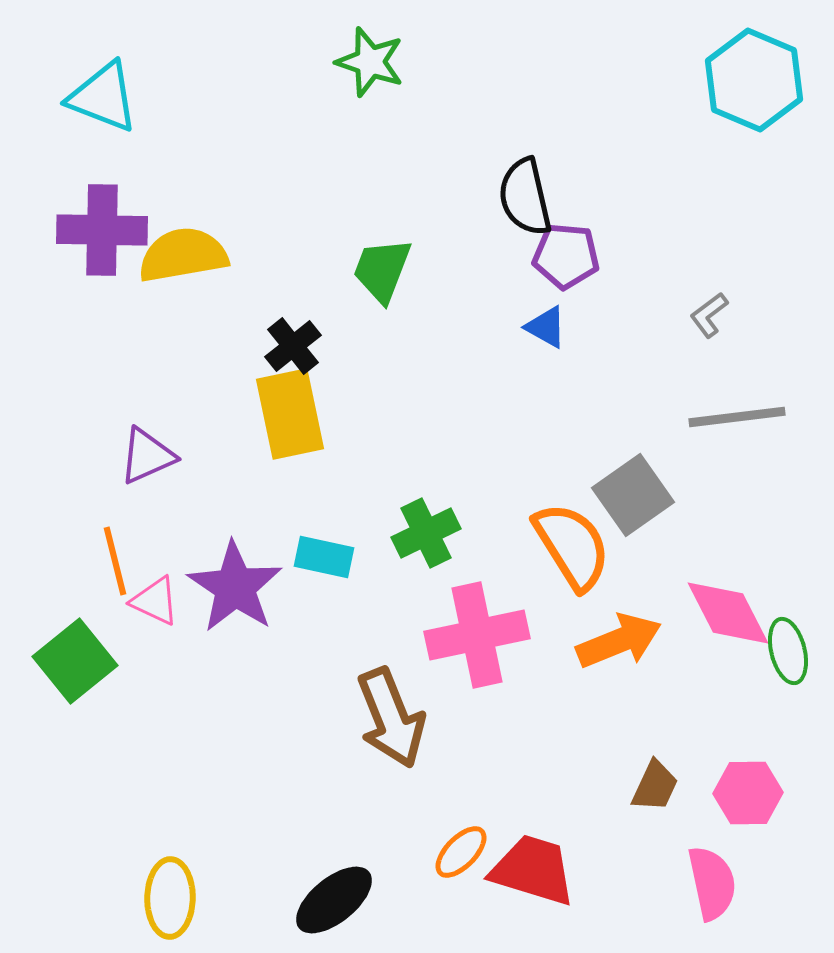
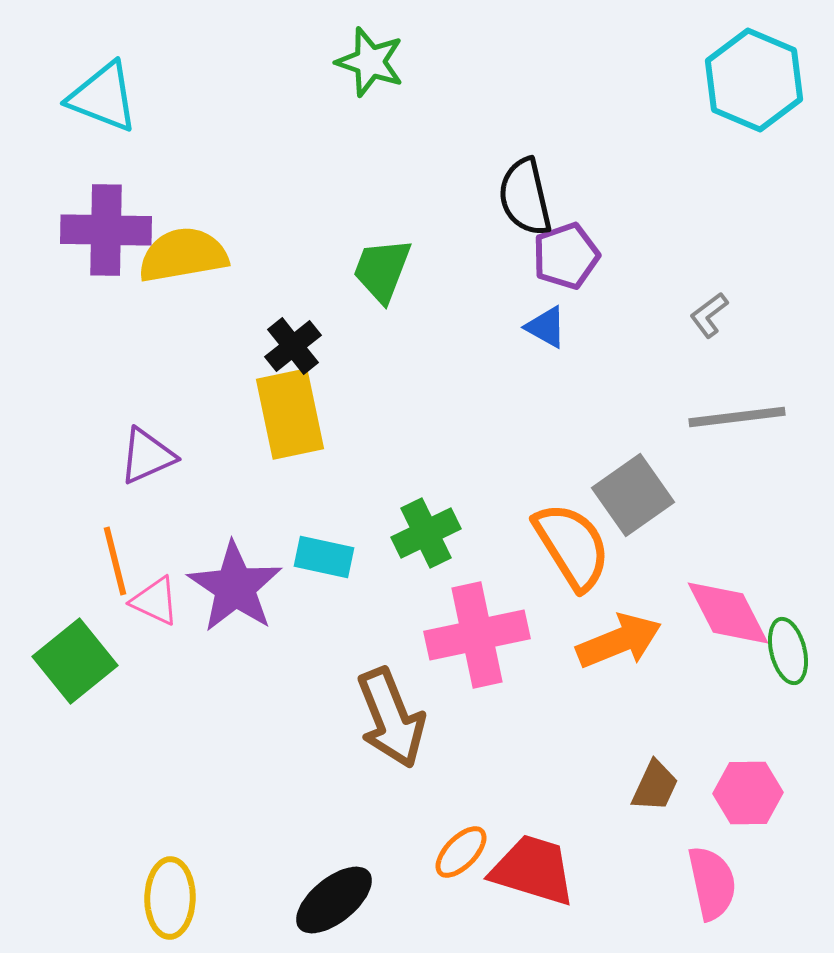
purple cross: moved 4 px right
purple pentagon: rotated 24 degrees counterclockwise
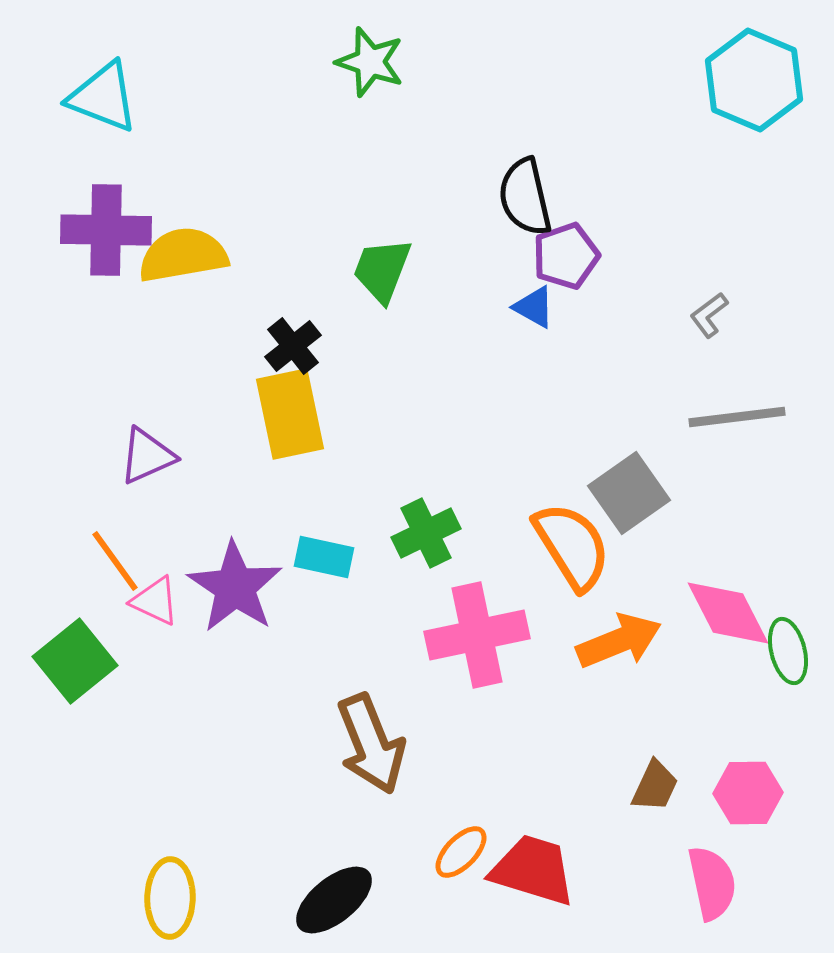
blue triangle: moved 12 px left, 20 px up
gray square: moved 4 px left, 2 px up
orange line: rotated 22 degrees counterclockwise
brown arrow: moved 20 px left, 26 px down
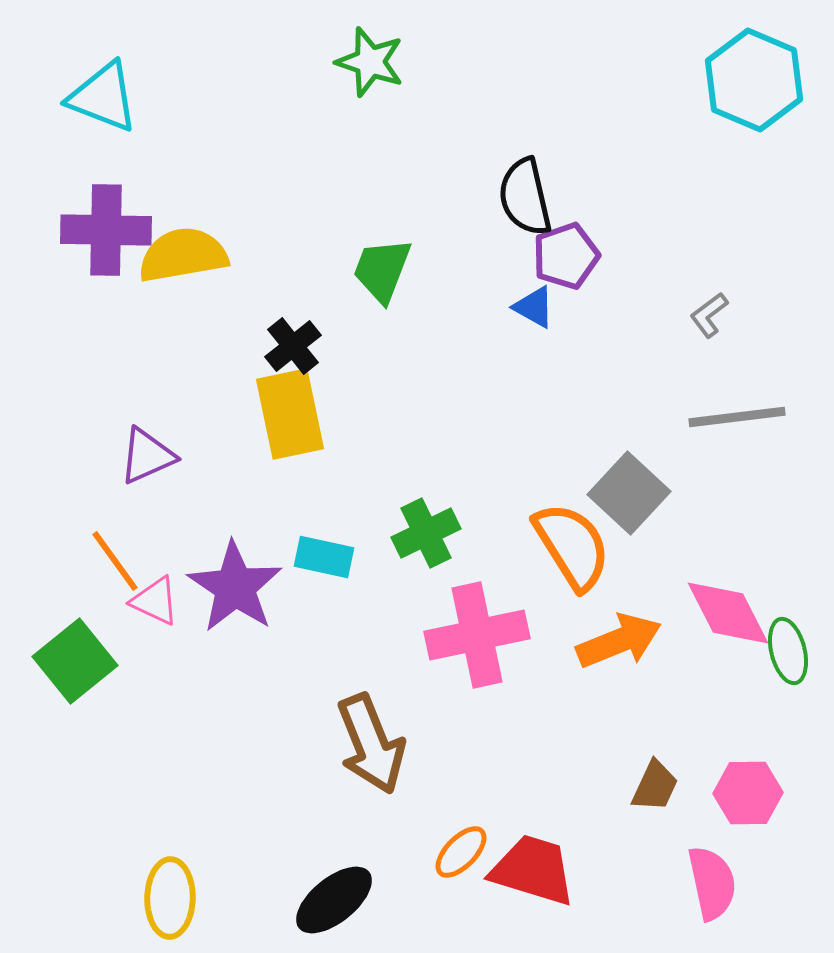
gray square: rotated 12 degrees counterclockwise
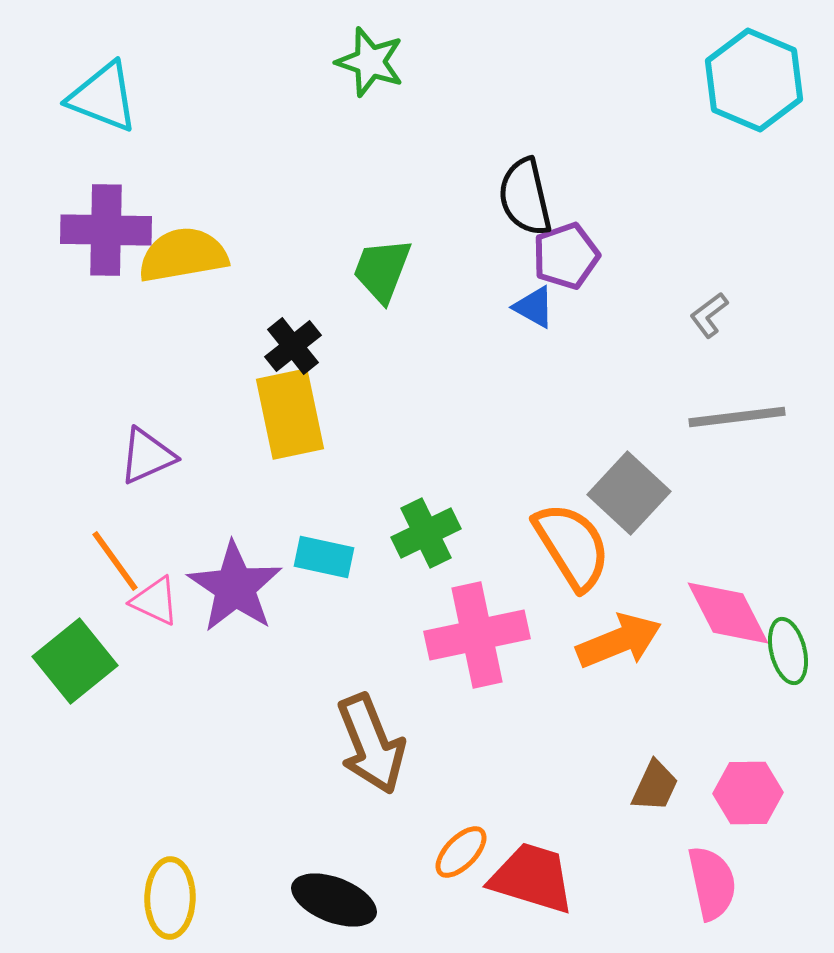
red trapezoid: moved 1 px left, 8 px down
black ellipse: rotated 60 degrees clockwise
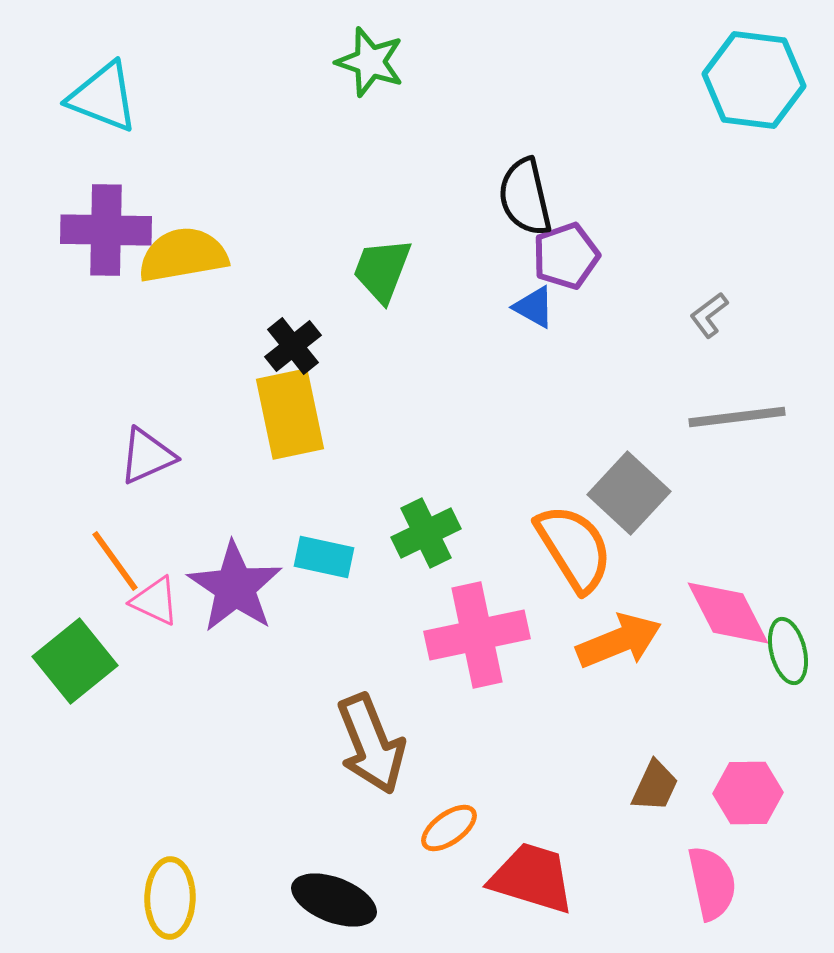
cyan hexagon: rotated 16 degrees counterclockwise
orange semicircle: moved 2 px right, 2 px down
orange ellipse: moved 12 px left, 24 px up; rotated 10 degrees clockwise
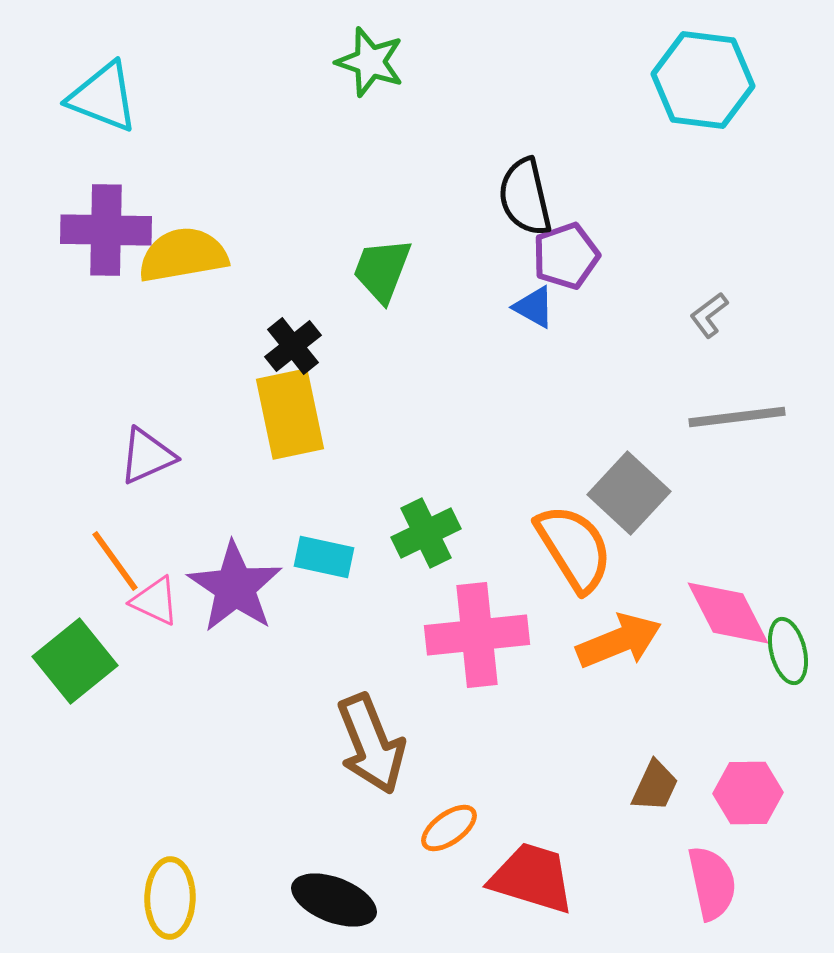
cyan hexagon: moved 51 px left
pink cross: rotated 6 degrees clockwise
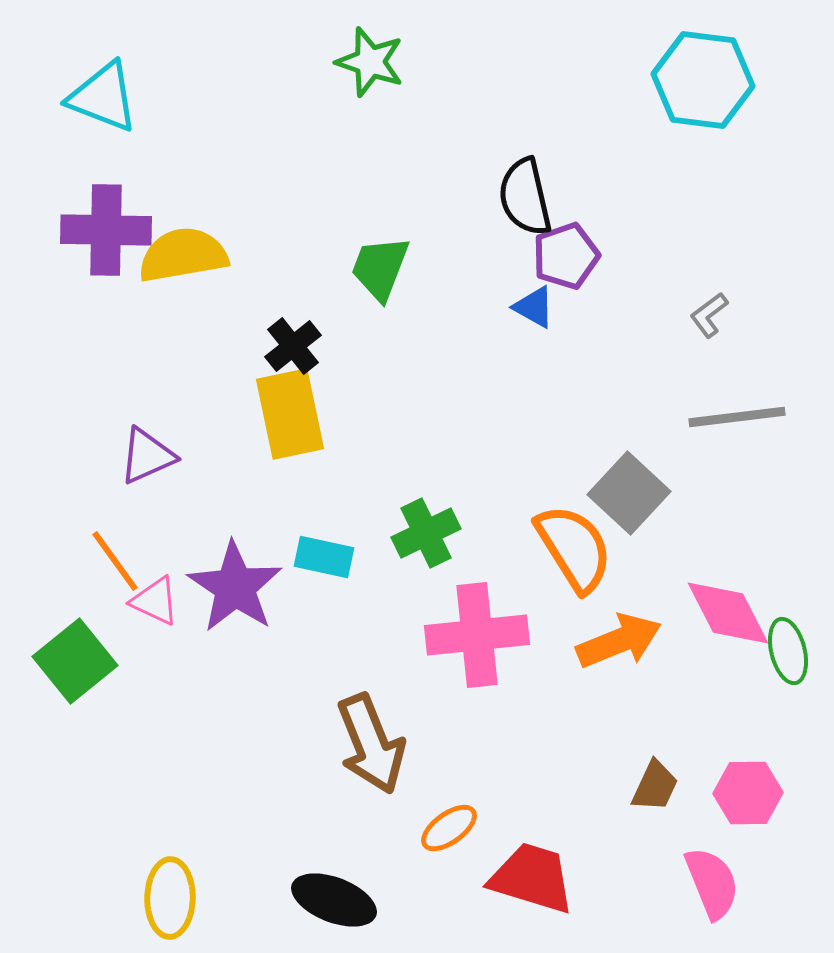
green trapezoid: moved 2 px left, 2 px up
pink semicircle: rotated 10 degrees counterclockwise
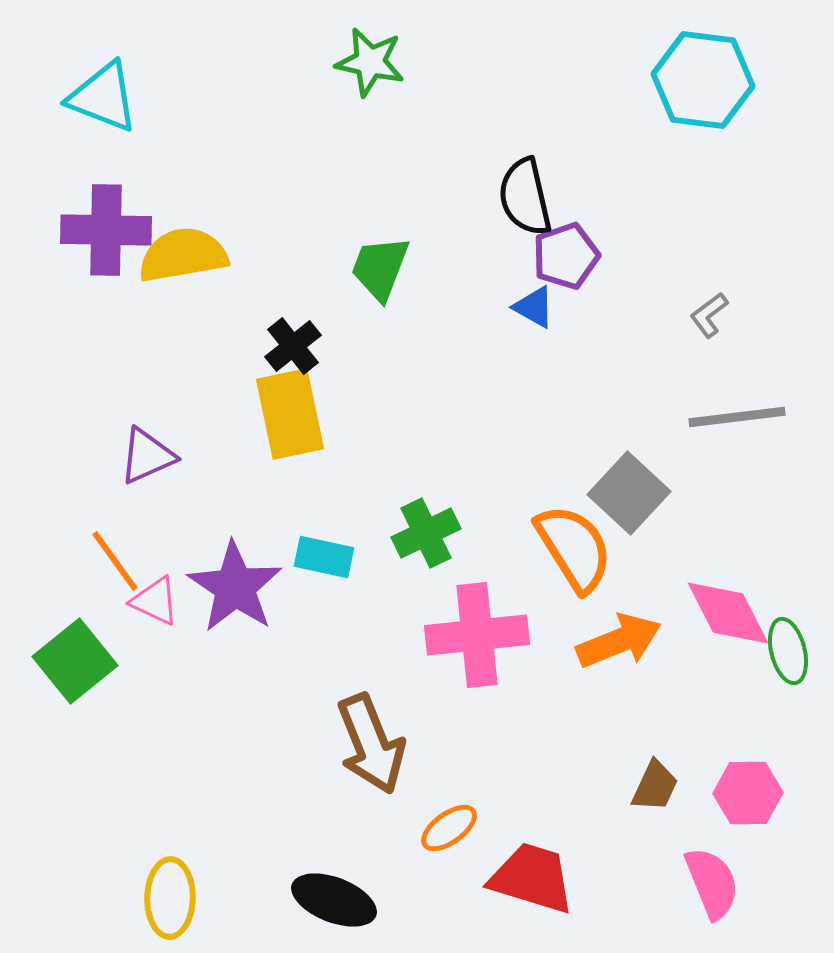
green star: rotated 6 degrees counterclockwise
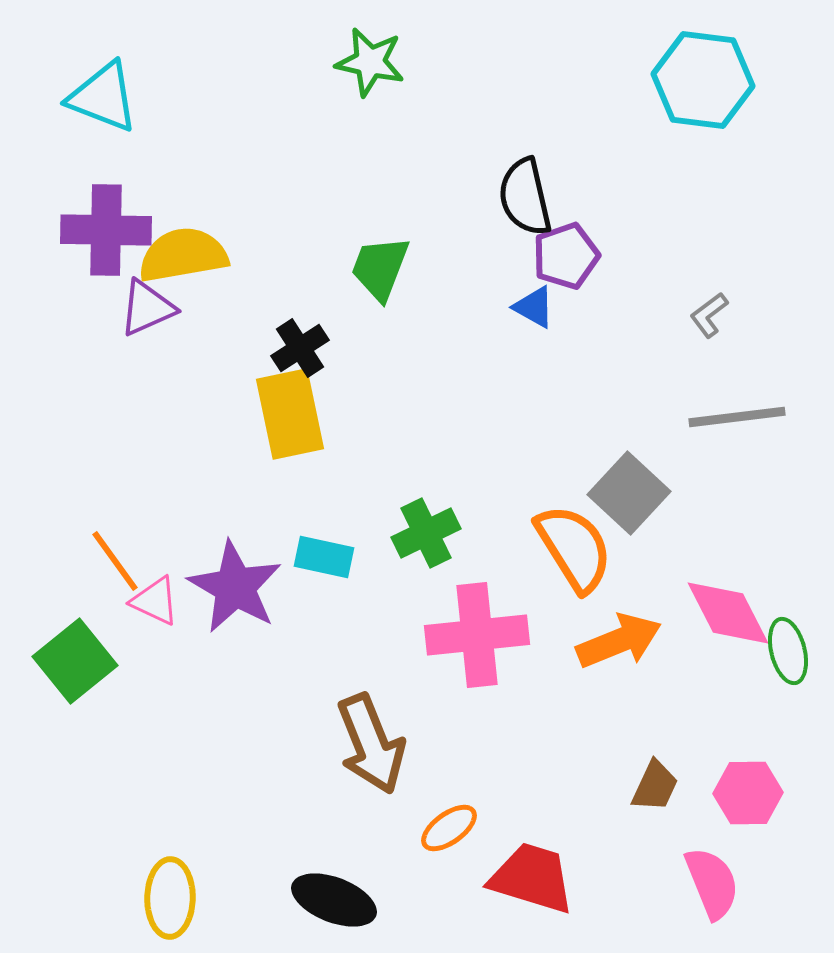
black cross: moved 7 px right, 2 px down; rotated 6 degrees clockwise
purple triangle: moved 148 px up
purple star: rotated 4 degrees counterclockwise
